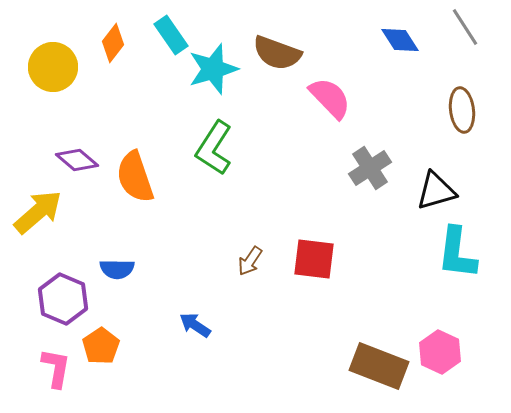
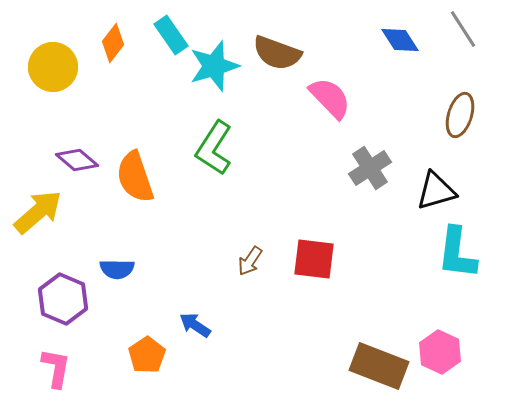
gray line: moved 2 px left, 2 px down
cyan star: moved 1 px right, 3 px up
brown ellipse: moved 2 px left, 5 px down; rotated 24 degrees clockwise
orange pentagon: moved 46 px right, 9 px down
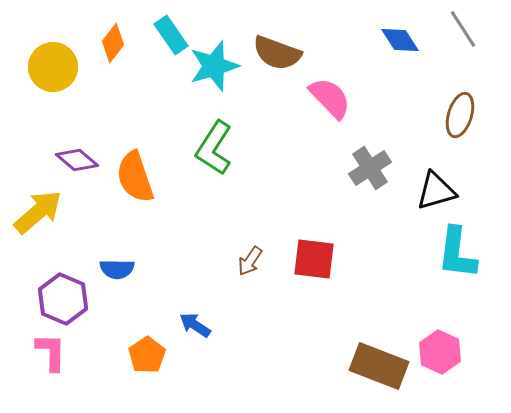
pink L-shape: moved 5 px left, 16 px up; rotated 9 degrees counterclockwise
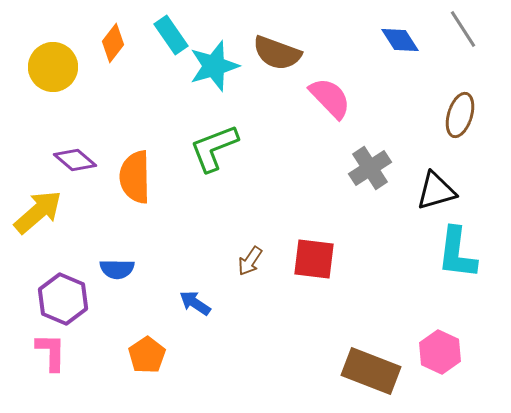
green L-shape: rotated 36 degrees clockwise
purple diamond: moved 2 px left
orange semicircle: rotated 18 degrees clockwise
blue arrow: moved 22 px up
brown rectangle: moved 8 px left, 5 px down
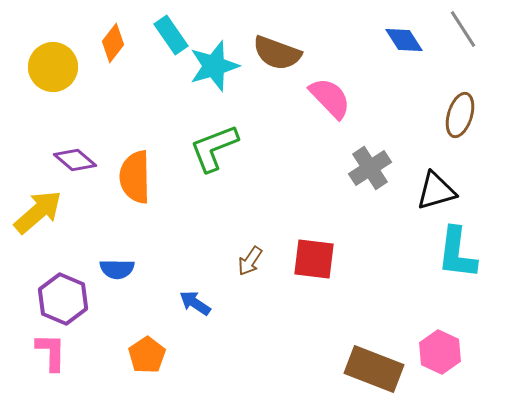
blue diamond: moved 4 px right
brown rectangle: moved 3 px right, 2 px up
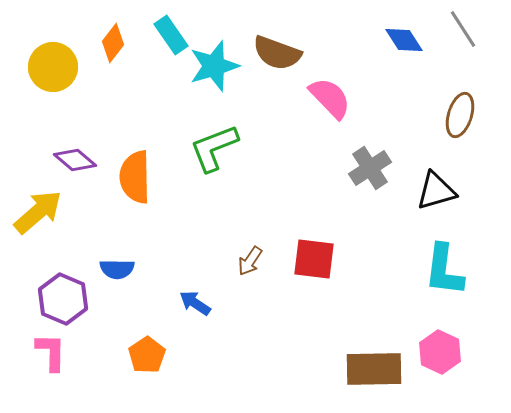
cyan L-shape: moved 13 px left, 17 px down
brown rectangle: rotated 22 degrees counterclockwise
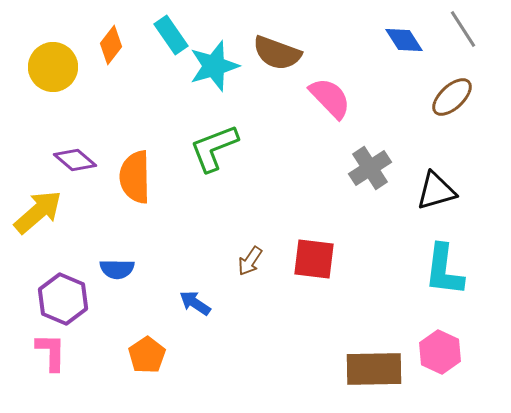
orange diamond: moved 2 px left, 2 px down
brown ellipse: moved 8 px left, 18 px up; rotated 30 degrees clockwise
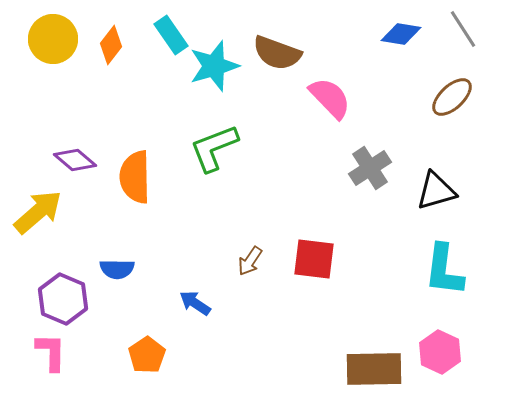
blue diamond: moved 3 px left, 6 px up; rotated 48 degrees counterclockwise
yellow circle: moved 28 px up
